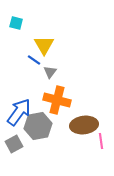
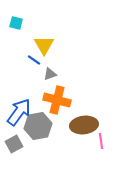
gray triangle: moved 2 px down; rotated 32 degrees clockwise
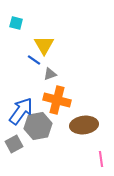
blue arrow: moved 2 px right, 1 px up
pink line: moved 18 px down
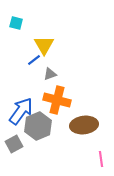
blue line: rotated 72 degrees counterclockwise
gray hexagon: rotated 12 degrees counterclockwise
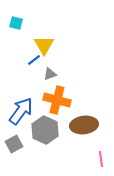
gray hexagon: moved 7 px right, 4 px down; rotated 12 degrees counterclockwise
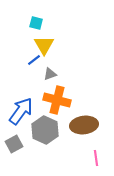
cyan square: moved 20 px right
pink line: moved 5 px left, 1 px up
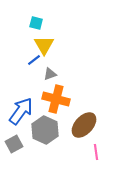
orange cross: moved 1 px left, 1 px up
brown ellipse: rotated 40 degrees counterclockwise
pink line: moved 6 px up
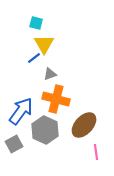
yellow triangle: moved 1 px up
blue line: moved 2 px up
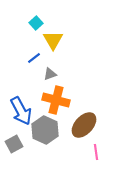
cyan square: rotated 32 degrees clockwise
yellow triangle: moved 9 px right, 4 px up
orange cross: moved 1 px down
blue arrow: rotated 116 degrees clockwise
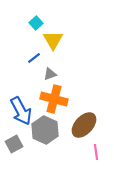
orange cross: moved 2 px left, 1 px up
